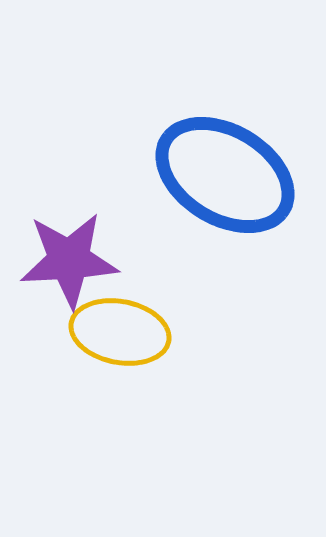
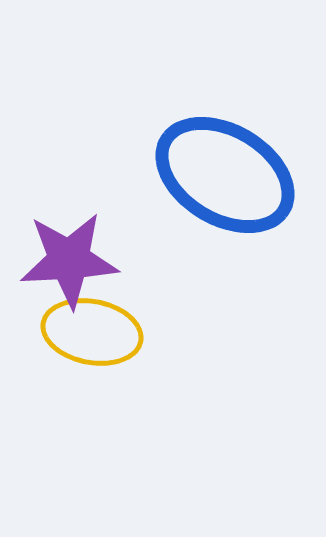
yellow ellipse: moved 28 px left
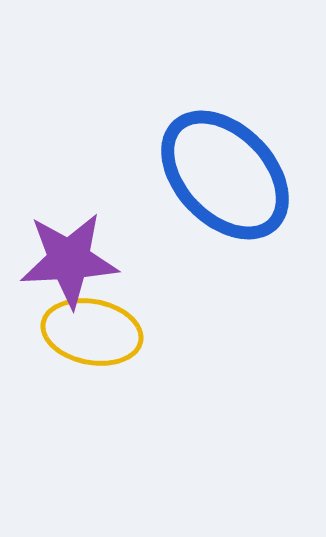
blue ellipse: rotated 15 degrees clockwise
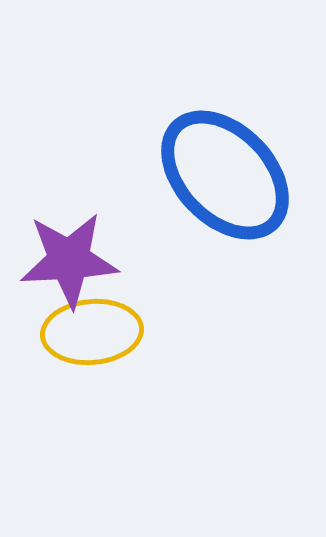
yellow ellipse: rotated 16 degrees counterclockwise
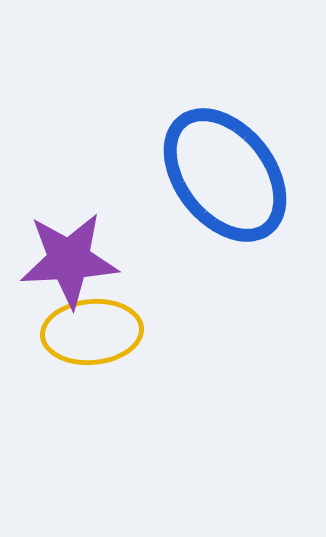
blue ellipse: rotated 6 degrees clockwise
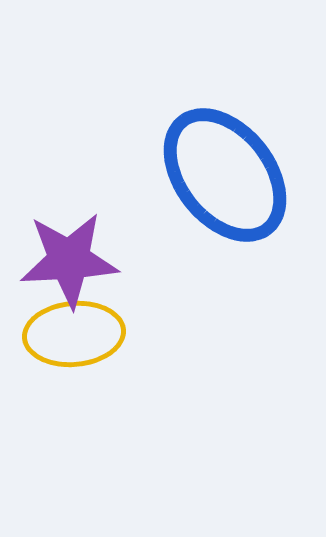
yellow ellipse: moved 18 px left, 2 px down
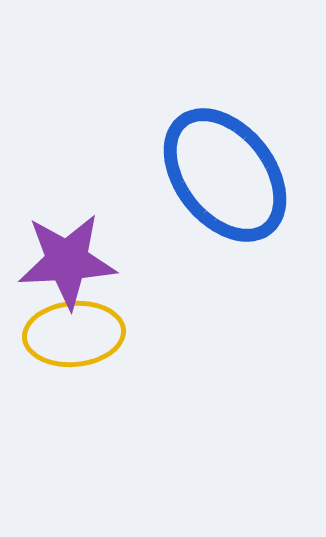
purple star: moved 2 px left, 1 px down
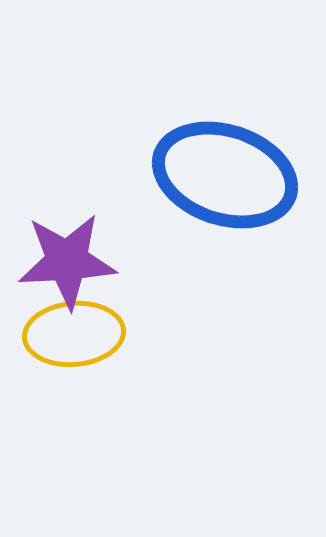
blue ellipse: rotated 34 degrees counterclockwise
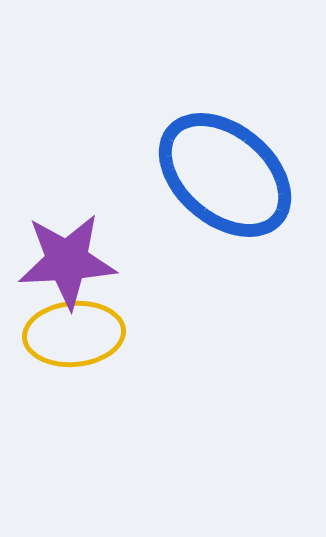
blue ellipse: rotated 22 degrees clockwise
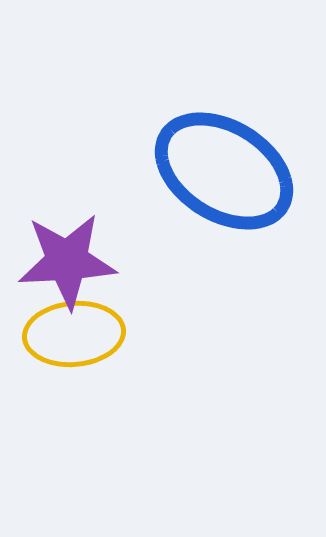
blue ellipse: moved 1 px left, 4 px up; rotated 8 degrees counterclockwise
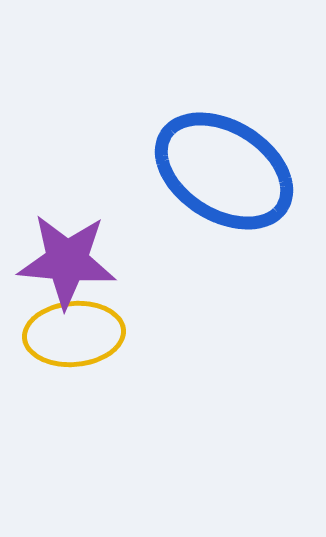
purple star: rotated 8 degrees clockwise
